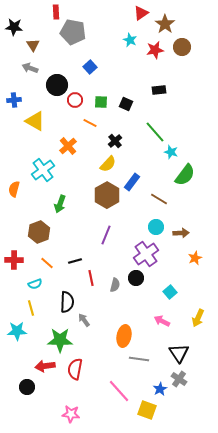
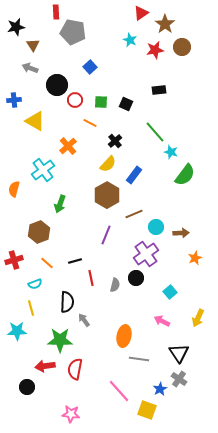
black star at (14, 27): moved 2 px right; rotated 18 degrees counterclockwise
blue rectangle at (132, 182): moved 2 px right, 7 px up
brown line at (159, 199): moved 25 px left, 15 px down; rotated 54 degrees counterclockwise
red cross at (14, 260): rotated 18 degrees counterclockwise
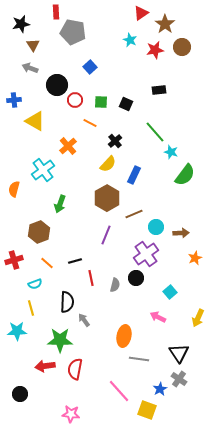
black star at (16, 27): moved 5 px right, 3 px up
blue rectangle at (134, 175): rotated 12 degrees counterclockwise
brown hexagon at (107, 195): moved 3 px down
pink arrow at (162, 321): moved 4 px left, 4 px up
black circle at (27, 387): moved 7 px left, 7 px down
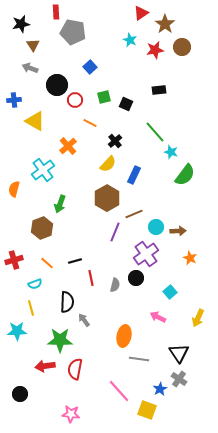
green square at (101, 102): moved 3 px right, 5 px up; rotated 16 degrees counterclockwise
brown hexagon at (39, 232): moved 3 px right, 4 px up
brown arrow at (181, 233): moved 3 px left, 2 px up
purple line at (106, 235): moved 9 px right, 3 px up
orange star at (195, 258): moved 5 px left; rotated 24 degrees counterclockwise
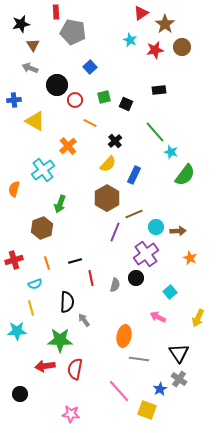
orange line at (47, 263): rotated 32 degrees clockwise
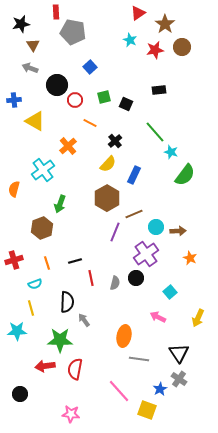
red triangle at (141, 13): moved 3 px left
gray semicircle at (115, 285): moved 2 px up
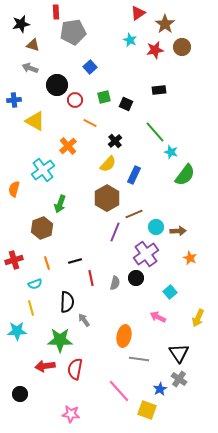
gray pentagon at (73, 32): rotated 20 degrees counterclockwise
brown triangle at (33, 45): rotated 40 degrees counterclockwise
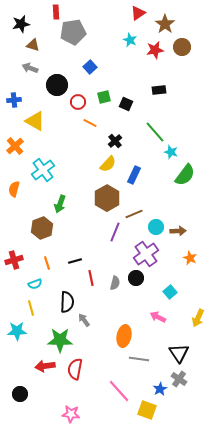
red circle at (75, 100): moved 3 px right, 2 px down
orange cross at (68, 146): moved 53 px left
